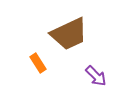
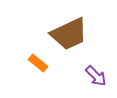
orange rectangle: rotated 18 degrees counterclockwise
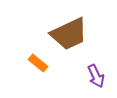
purple arrow: rotated 20 degrees clockwise
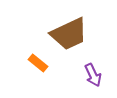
purple arrow: moved 3 px left, 1 px up
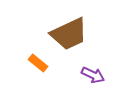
purple arrow: rotated 40 degrees counterclockwise
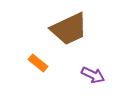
brown trapezoid: moved 5 px up
